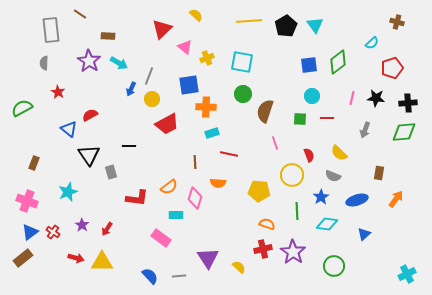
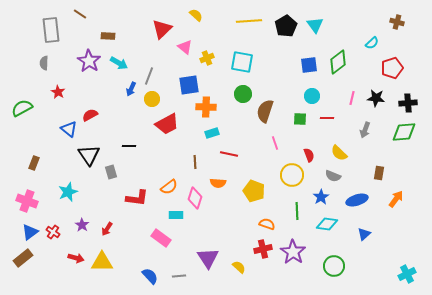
yellow pentagon at (259, 191): moved 5 px left; rotated 15 degrees clockwise
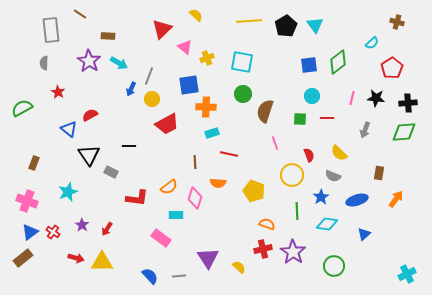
red pentagon at (392, 68): rotated 15 degrees counterclockwise
gray rectangle at (111, 172): rotated 48 degrees counterclockwise
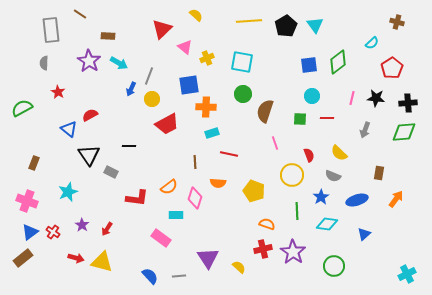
yellow triangle at (102, 262): rotated 15 degrees clockwise
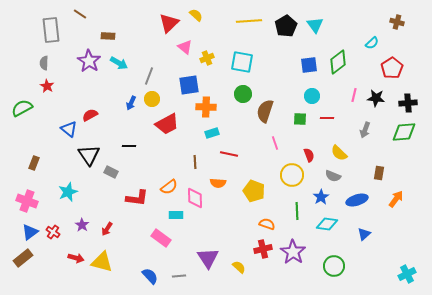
red triangle at (162, 29): moved 7 px right, 6 px up
blue arrow at (131, 89): moved 14 px down
red star at (58, 92): moved 11 px left, 6 px up
pink line at (352, 98): moved 2 px right, 3 px up
pink diamond at (195, 198): rotated 20 degrees counterclockwise
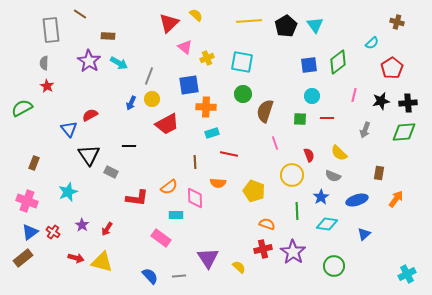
black star at (376, 98): moved 5 px right, 3 px down; rotated 18 degrees counterclockwise
blue triangle at (69, 129): rotated 12 degrees clockwise
